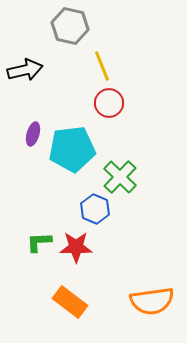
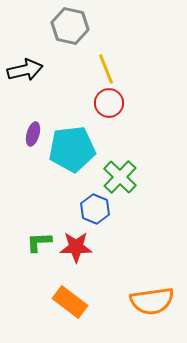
yellow line: moved 4 px right, 3 px down
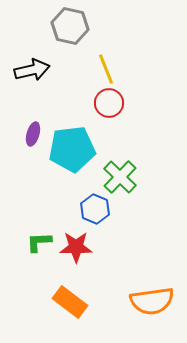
black arrow: moved 7 px right
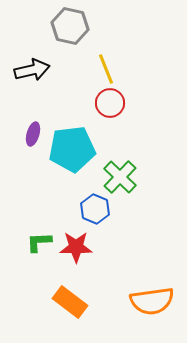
red circle: moved 1 px right
